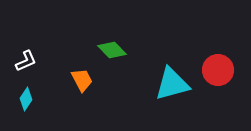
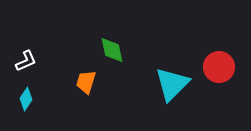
green diamond: rotated 32 degrees clockwise
red circle: moved 1 px right, 3 px up
orange trapezoid: moved 4 px right, 2 px down; rotated 135 degrees counterclockwise
cyan triangle: rotated 30 degrees counterclockwise
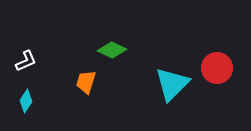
green diamond: rotated 52 degrees counterclockwise
red circle: moved 2 px left, 1 px down
cyan diamond: moved 2 px down
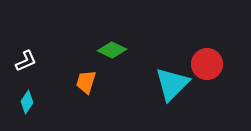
red circle: moved 10 px left, 4 px up
cyan diamond: moved 1 px right, 1 px down
